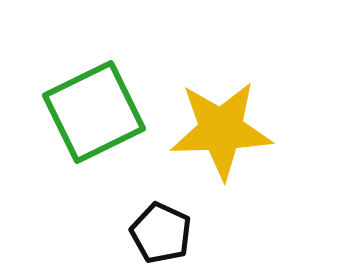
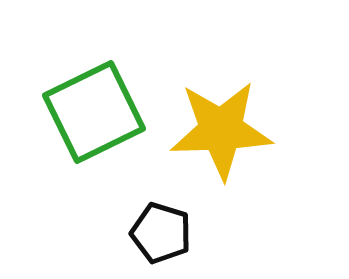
black pentagon: rotated 8 degrees counterclockwise
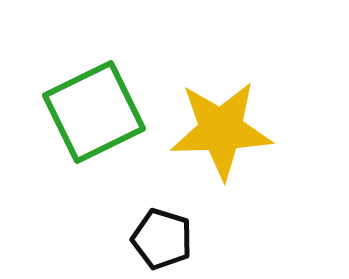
black pentagon: moved 1 px right, 6 px down
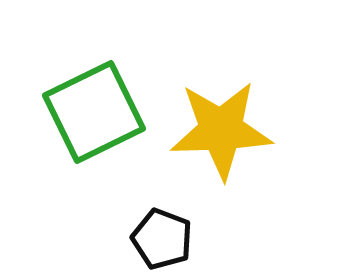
black pentagon: rotated 4 degrees clockwise
